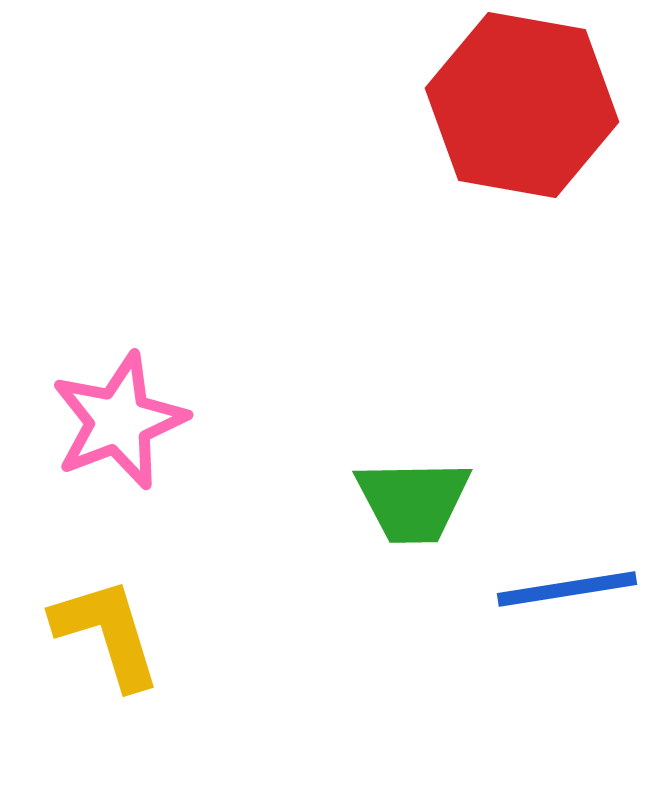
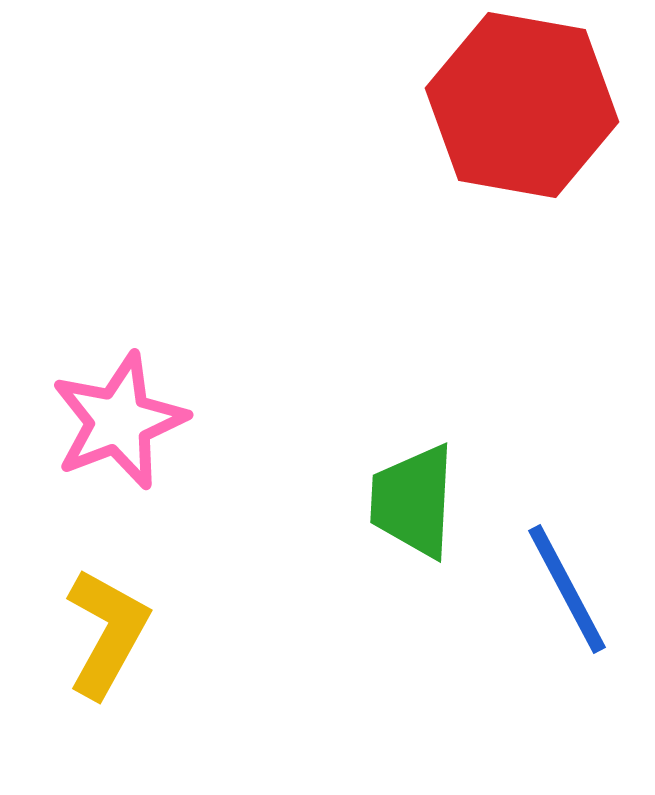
green trapezoid: rotated 94 degrees clockwise
blue line: rotated 71 degrees clockwise
yellow L-shape: rotated 46 degrees clockwise
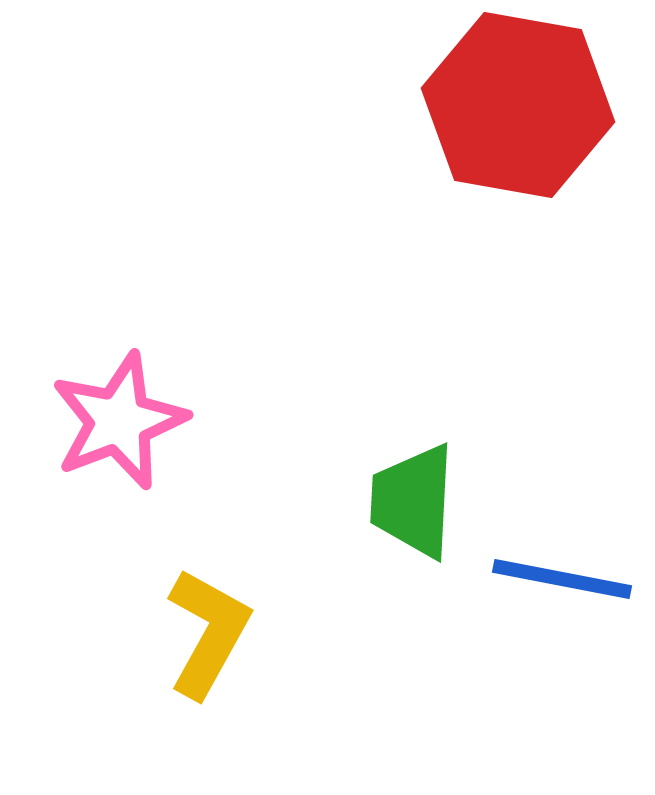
red hexagon: moved 4 px left
blue line: moved 5 px left, 10 px up; rotated 51 degrees counterclockwise
yellow L-shape: moved 101 px right
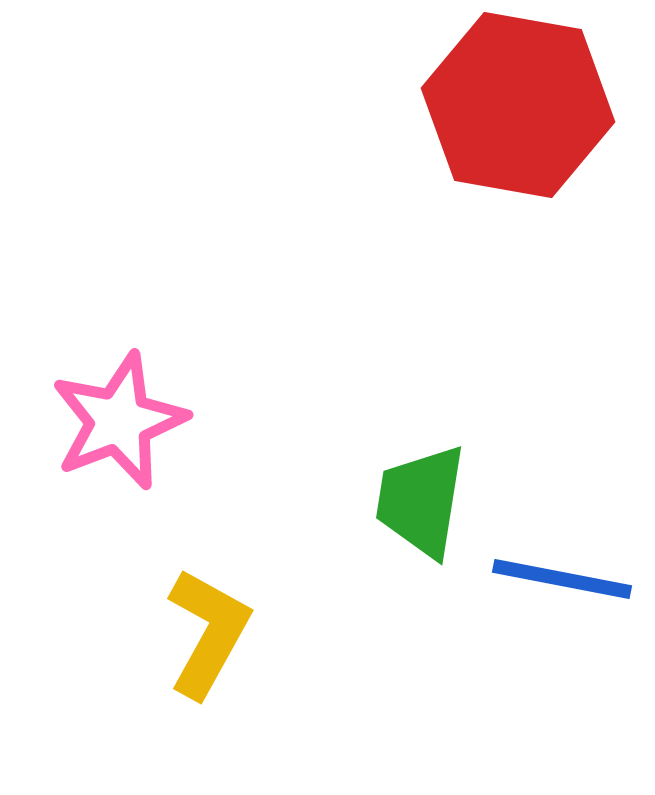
green trapezoid: moved 8 px right; rotated 6 degrees clockwise
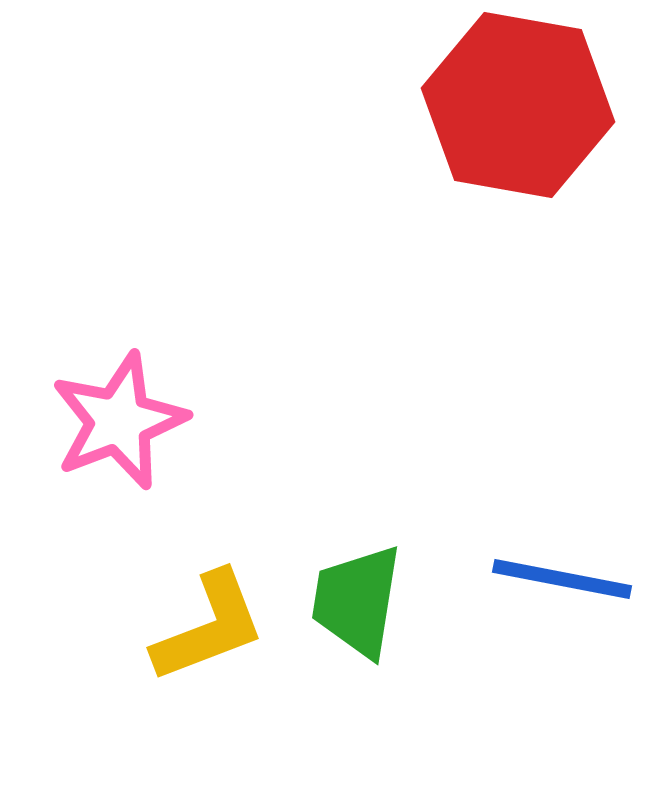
green trapezoid: moved 64 px left, 100 px down
yellow L-shape: moved 1 px right, 6 px up; rotated 40 degrees clockwise
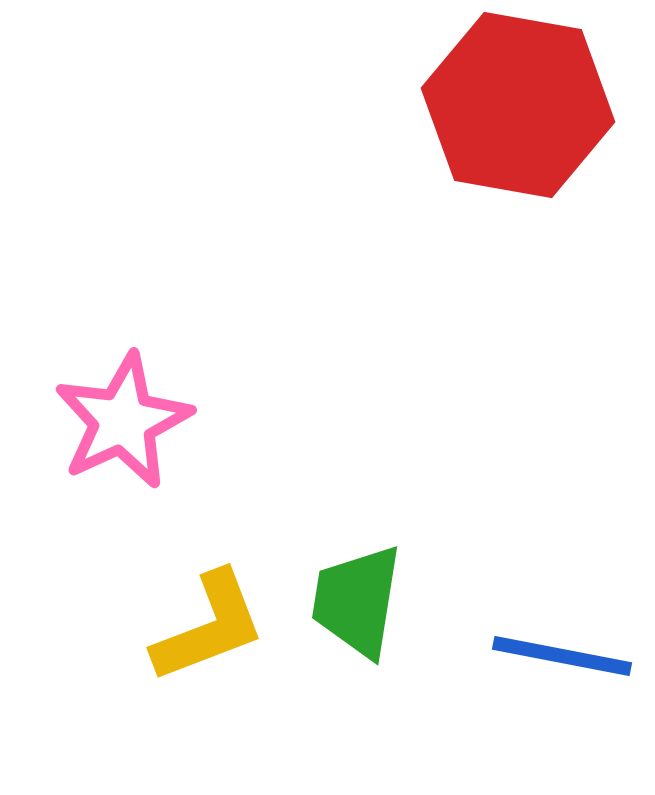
pink star: moved 4 px right; rotated 4 degrees counterclockwise
blue line: moved 77 px down
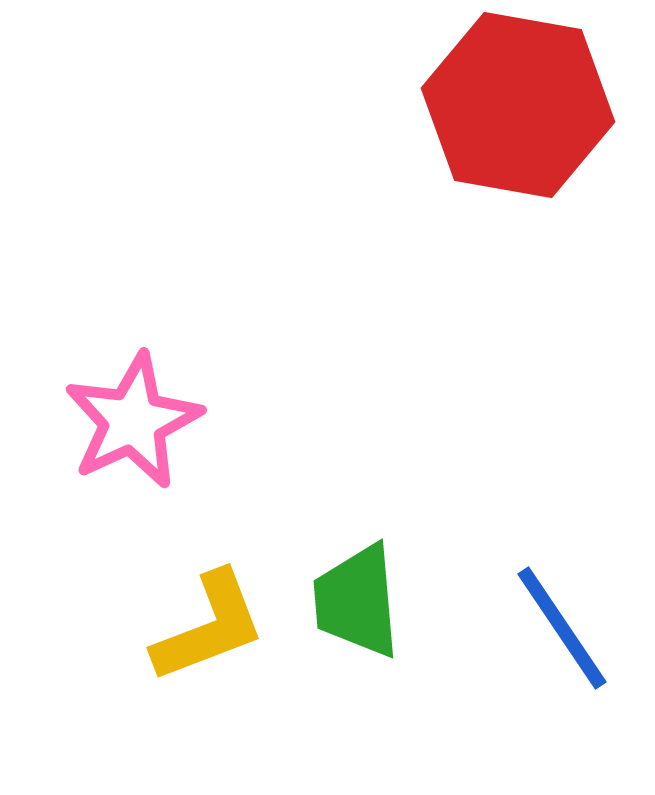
pink star: moved 10 px right
green trapezoid: rotated 14 degrees counterclockwise
blue line: moved 28 px up; rotated 45 degrees clockwise
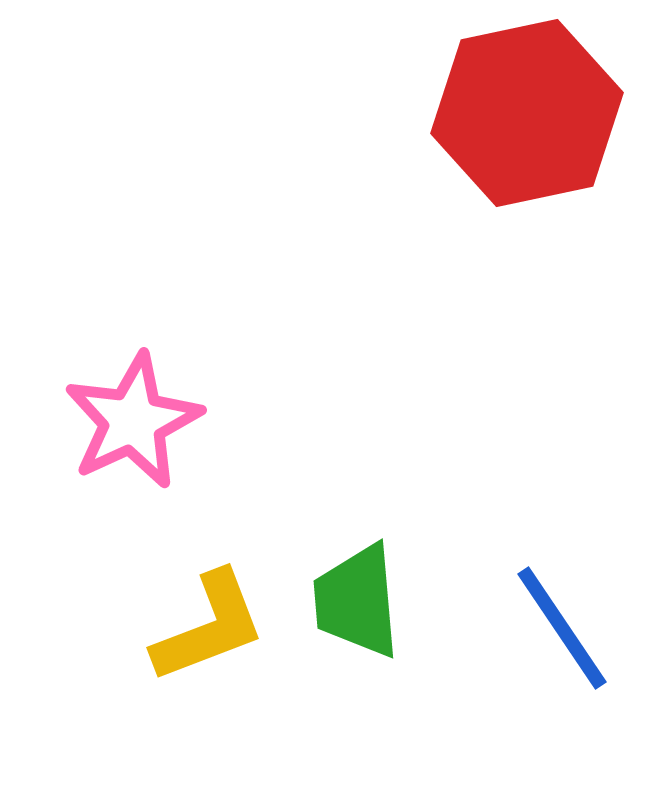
red hexagon: moved 9 px right, 8 px down; rotated 22 degrees counterclockwise
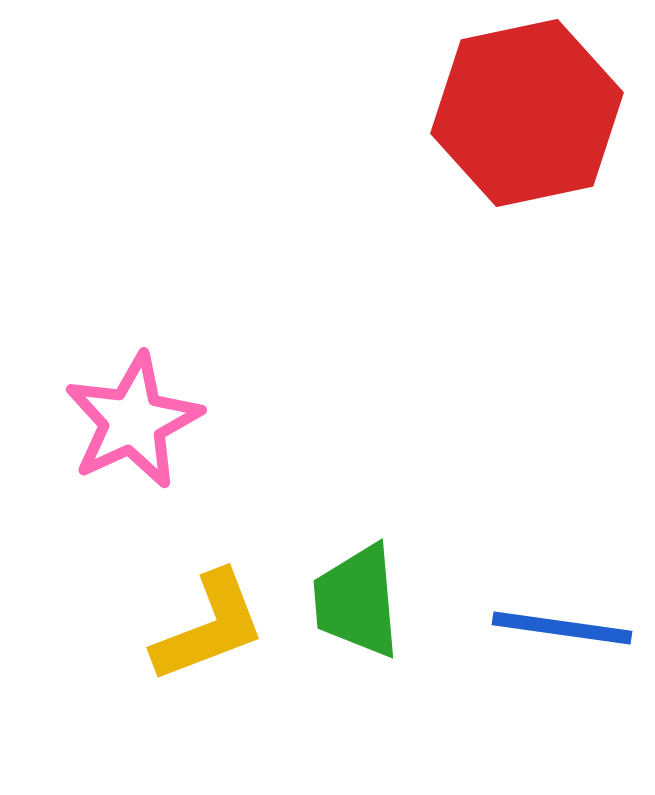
blue line: rotated 48 degrees counterclockwise
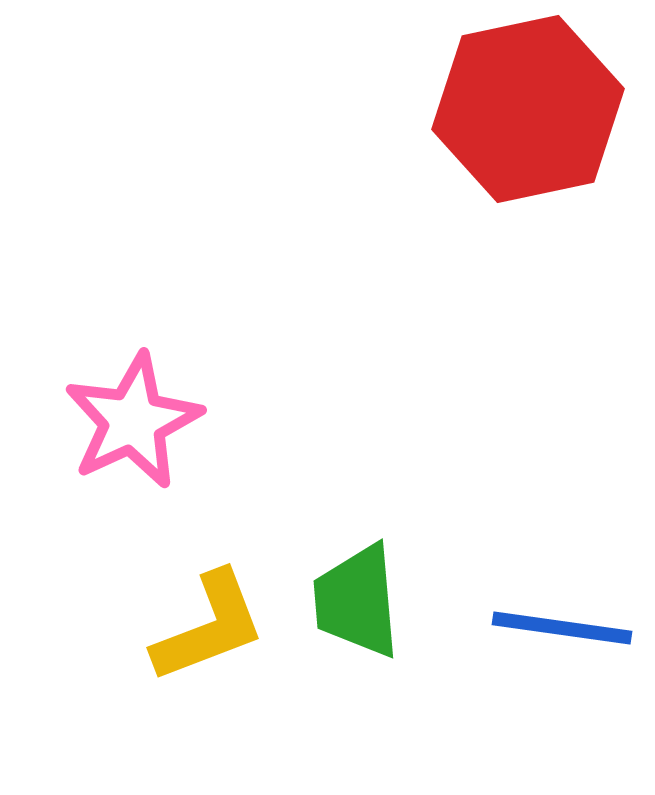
red hexagon: moved 1 px right, 4 px up
